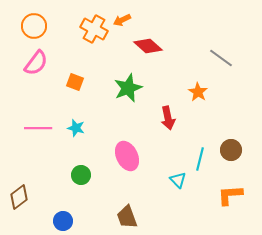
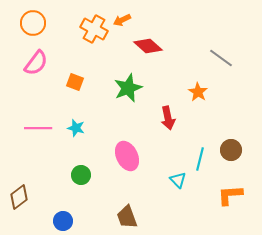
orange circle: moved 1 px left, 3 px up
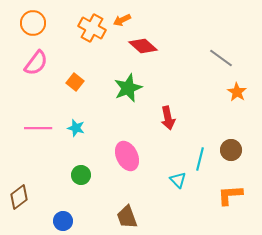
orange cross: moved 2 px left, 1 px up
red diamond: moved 5 px left
orange square: rotated 18 degrees clockwise
orange star: moved 39 px right
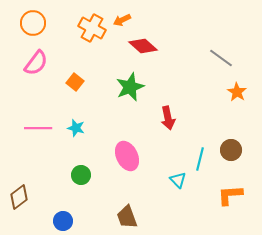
green star: moved 2 px right, 1 px up
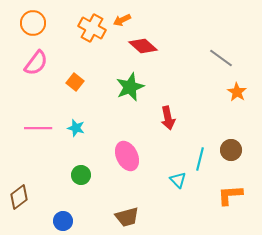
brown trapezoid: rotated 85 degrees counterclockwise
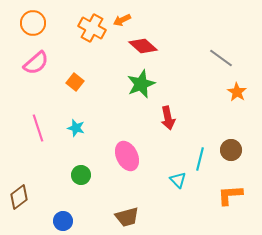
pink semicircle: rotated 12 degrees clockwise
green star: moved 11 px right, 3 px up
pink line: rotated 72 degrees clockwise
